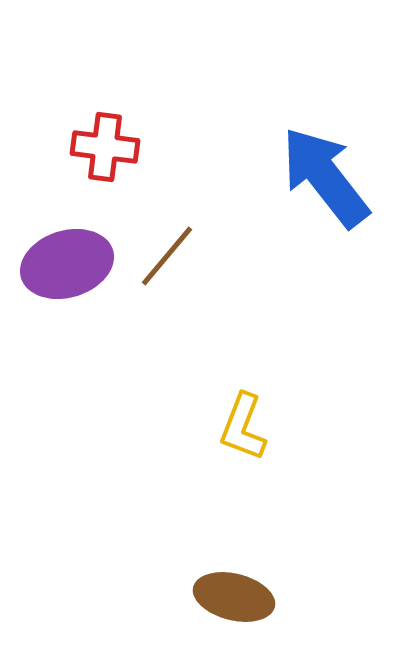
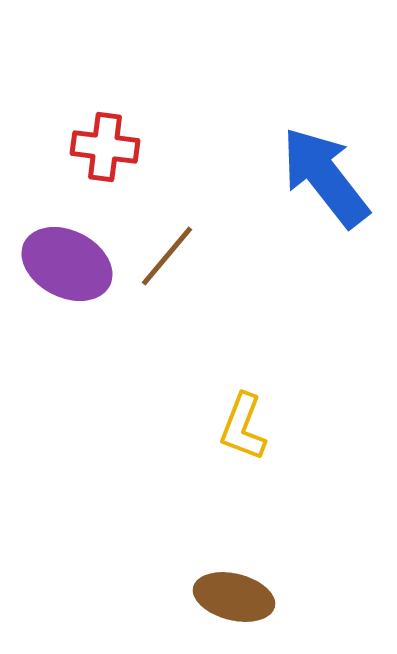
purple ellipse: rotated 44 degrees clockwise
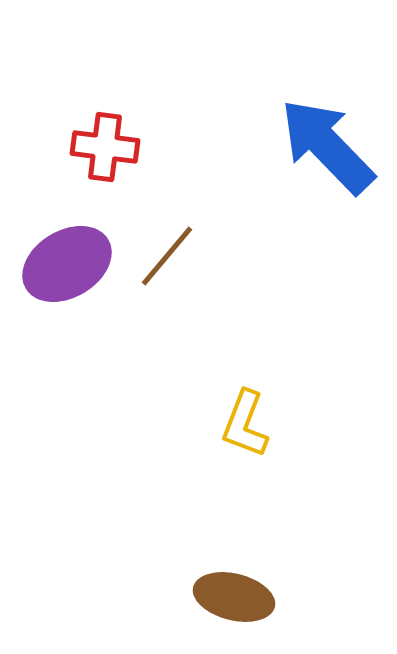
blue arrow: moved 2 px right, 31 px up; rotated 6 degrees counterclockwise
purple ellipse: rotated 58 degrees counterclockwise
yellow L-shape: moved 2 px right, 3 px up
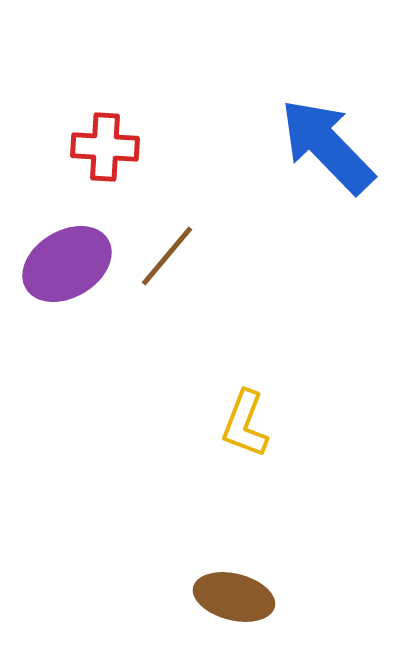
red cross: rotated 4 degrees counterclockwise
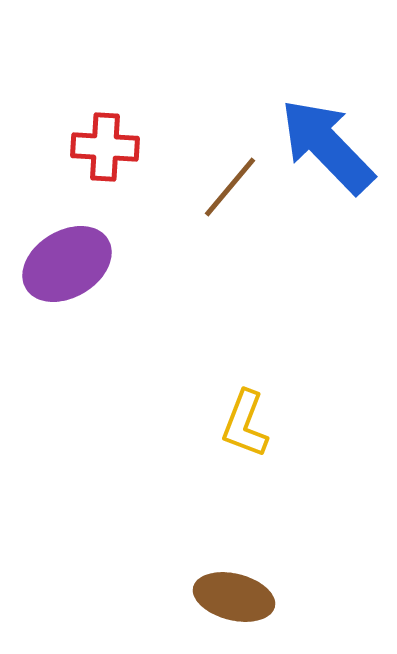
brown line: moved 63 px right, 69 px up
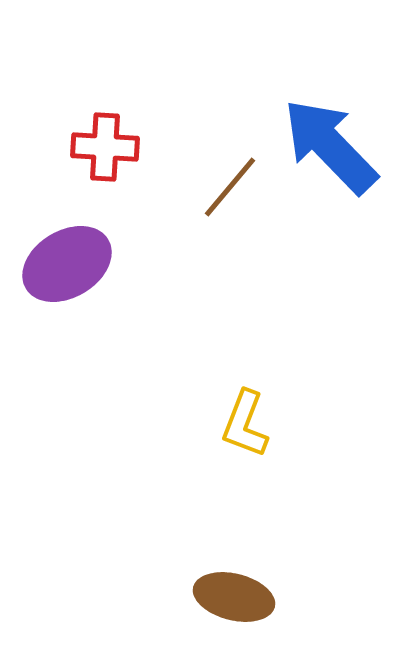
blue arrow: moved 3 px right
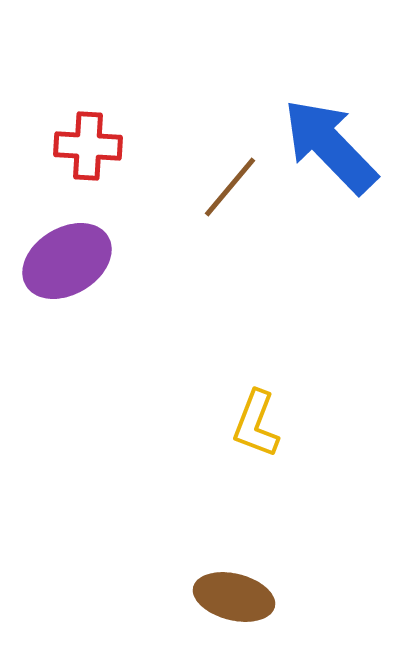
red cross: moved 17 px left, 1 px up
purple ellipse: moved 3 px up
yellow L-shape: moved 11 px right
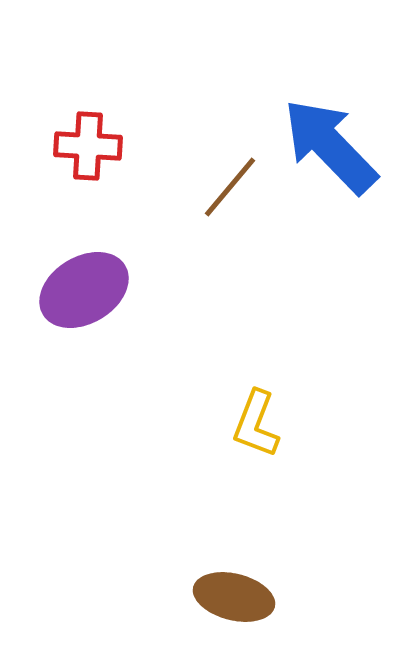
purple ellipse: moved 17 px right, 29 px down
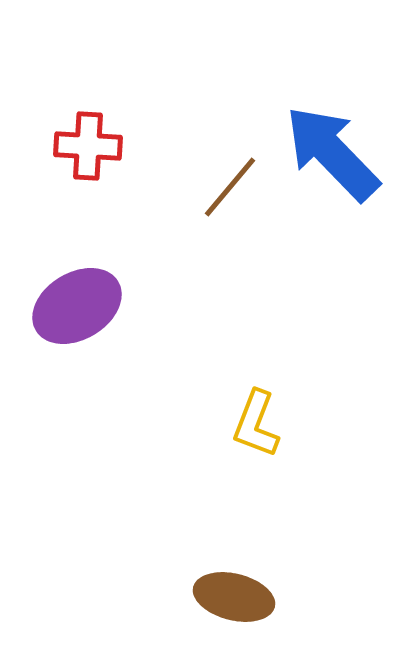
blue arrow: moved 2 px right, 7 px down
purple ellipse: moved 7 px left, 16 px down
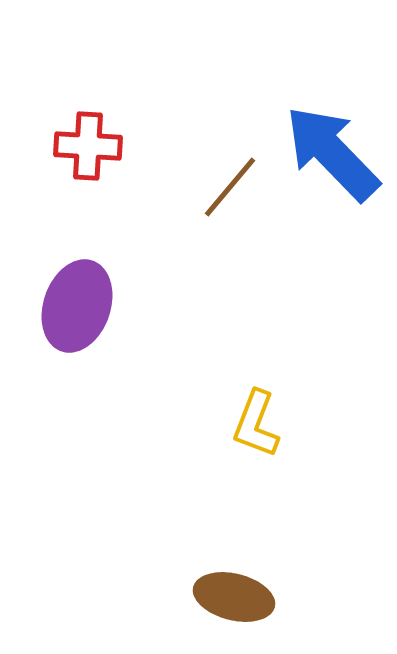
purple ellipse: rotated 40 degrees counterclockwise
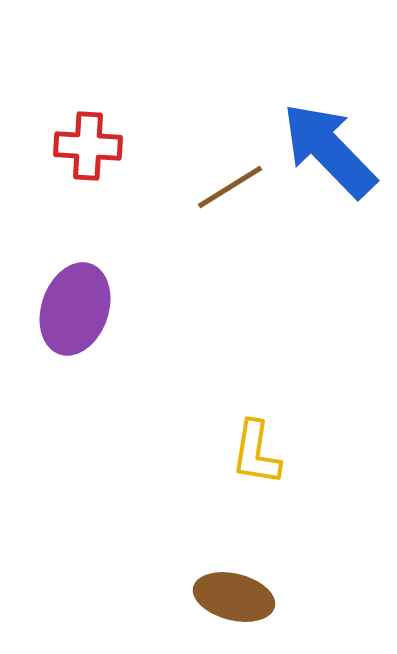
blue arrow: moved 3 px left, 3 px up
brown line: rotated 18 degrees clockwise
purple ellipse: moved 2 px left, 3 px down
yellow L-shape: moved 29 px down; rotated 12 degrees counterclockwise
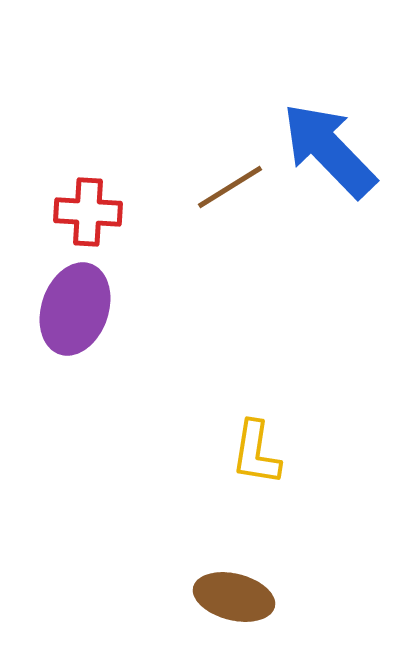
red cross: moved 66 px down
